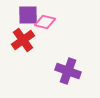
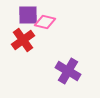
purple cross: rotated 10 degrees clockwise
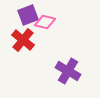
purple square: rotated 20 degrees counterclockwise
red cross: rotated 15 degrees counterclockwise
